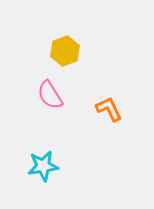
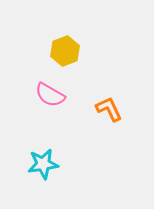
pink semicircle: rotated 28 degrees counterclockwise
cyan star: moved 2 px up
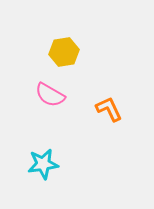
yellow hexagon: moved 1 px left, 1 px down; rotated 12 degrees clockwise
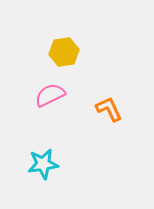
pink semicircle: rotated 124 degrees clockwise
